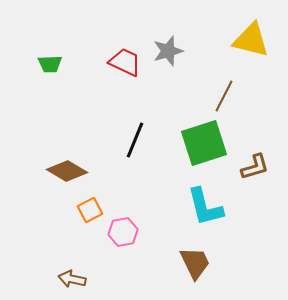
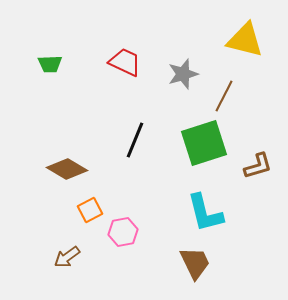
yellow triangle: moved 6 px left
gray star: moved 15 px right, 23 px down
brown L-shape: moved 3 px right, 1 px up
brown diamond: moved 2 px up
cyan L-shape: moved 6 px down
brown arrow: moved 5 px left, 22 px up; rotated 48 degrees counterclockwise
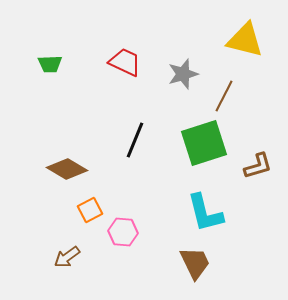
pink hexagon: rotated 16 degrees clockwise
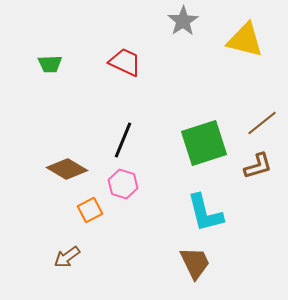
gray star: moved 53 px up; rotated 16 degrees counterclockwise
brown line: moved 38 px right, 27 px down; rotated 24 degrees clockwise
black line: moved 12 px left
pink hexagon: moved 48 px up; rotated 12 degrees clockwise
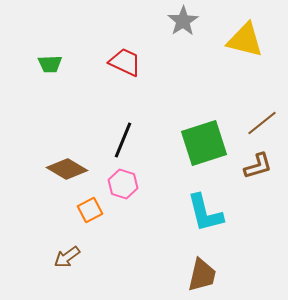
brown trapezoid: moved 7 px right, 12 px down; rotated 39 degrees clockwise
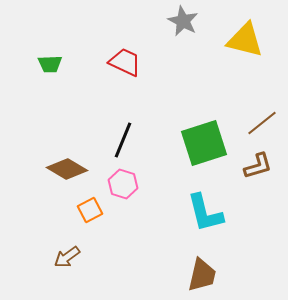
gray star: rotated 12 degrees counterclockwise
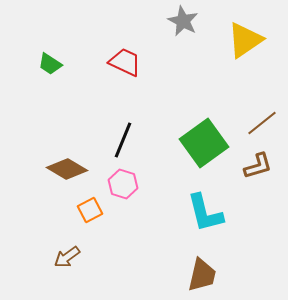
yellow triangle: rotated 48 degrees counterclockwise
green trapezoid: rotated 35 degrees clockwise
green square: rotated 18 degrees counterclockwise
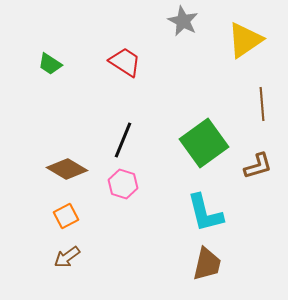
red trapezoid: rotated 8 degrees clockwise
brown line: moved 19 px up; rotated 56 degrees counterclockwise
orange square: moved 24 px left, 6 px down
brown trapezoid: moved 5 px right, 11 px up
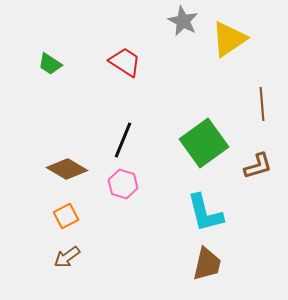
yellow triangle: moved 16 px left, 1 px up
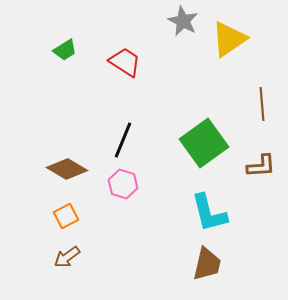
green trapezoid: moved 15 px right, 14 px up; rotated 65 degrees counterclockwise
brown L-shape: moved 3 px right; rotated 12 degrees clockwise
cyan L-shape: moved 4 px right
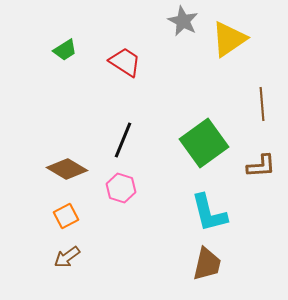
pink hexagon: moved 2 px left, 4 px down
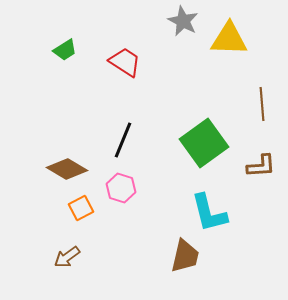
yellow triangle: rotated 36 degrees clockwise
orange square: moved 15 px right, 8 px up
brown trapezoid: moved 22 px left, 8 px up
